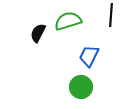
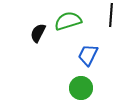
blue trapezoid: moved 1 px left, 1 px up
green circle: moved 1 px down
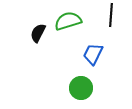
blue trapezoid: moved 5 px right, 1 px up
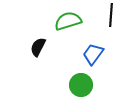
black semicircle: moved 14 px down
blue trapezoid: rotated 10 degrees clockwise
green circle: moved 3 px up
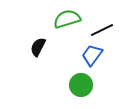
black line: moved 9 px left, 15 px down; rotated 60 degrees clockwise
green semicircle: moved 1 px left, 2 px up
blue trapezoid: moved 1 px left, 1 px down
